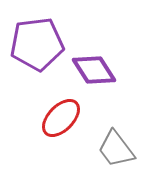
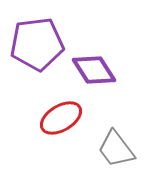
red ellipse: rotated 15 degrees clockwise
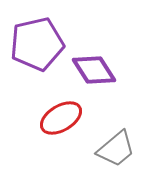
purple pentagon: rotated 6 degrees counterclockwise
gray trapezoid: rotated 93 degrees counterclockwise
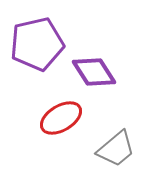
purple diamond: moved 2 px down
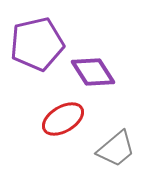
purple diamond: moved 1 px left
red ellipse: moved 2 px right, 1 px down
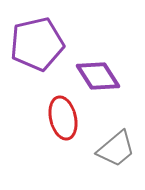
purple diamond: moved 5 px right, 4 px down
red ellipse: moved 1 px up; rotated 72 degrees counterclockwise
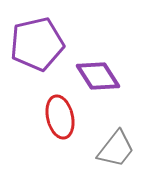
red ellipse: moved 3 px left, 1 px up
gray trapezoid: rotated 12 degrees counterclockwise
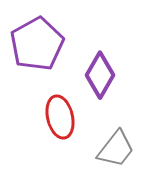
purple pentagon: rotated 16 degrees counterclockwise
purple diamond: moved 2 px right, 1 px up; rotated 63 degrees clockwise
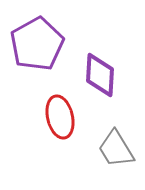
purple diamond: rotated 27 degrees counterclockwise
gray trapezoid: rotated 111 degrees clockwise
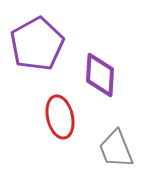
gray trapezoid: rotated 9 degrees clockwise
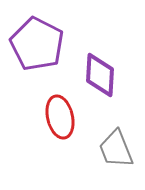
purple pentagon: rotated 16 degrees counterclockwise
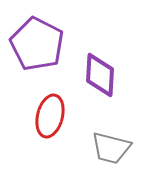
red ellipse: moved 10 px left, 1 px up; rotated 27 degrees clockwise
gray trapezoid: moved 5 px left, 1 px up; rotated 54 degrees counterclockwise
